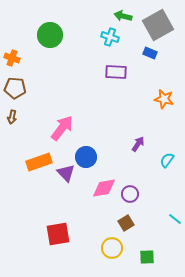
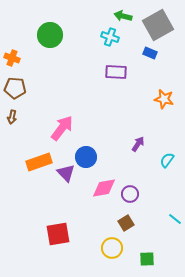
green square: moved 2 px down
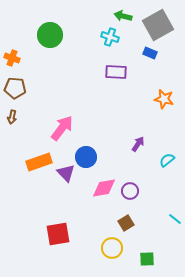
cyan semicircle: rotated 14 degrees clockwise
purple circle: moved 3 px up
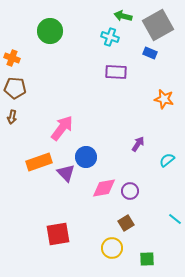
green circle: moved 4 px up
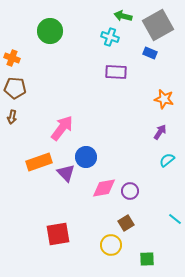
purple arrow: moved 22 px right, 12 px up
yellow circle: moved 1 px left, 3 px up
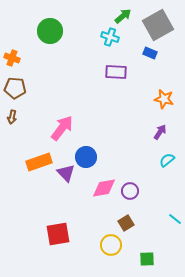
green arrow: rotated 126 degrees clockwise
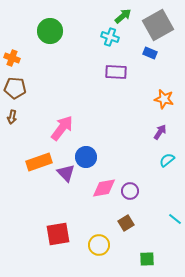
yellow circle: moved 12 px left
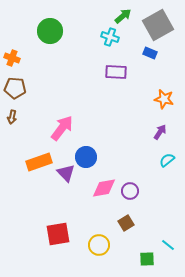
cyan line: moved 7 px left, 26 px down
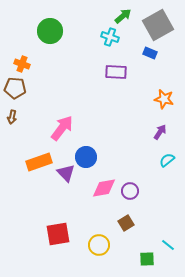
orange cross: moved 10 px right, 6 px down
